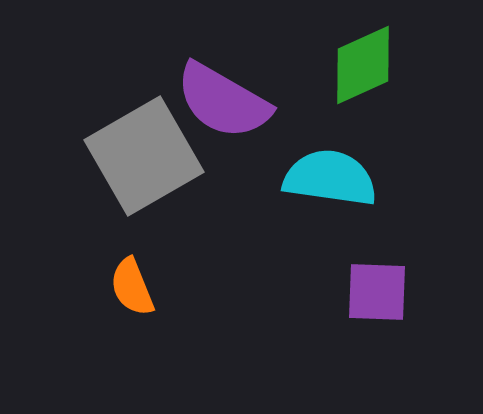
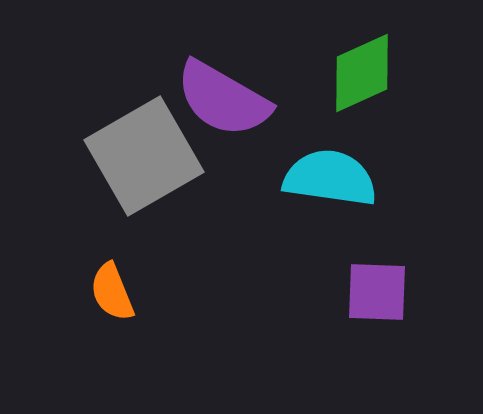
green diamond: moved 1 px left, 8 px down
purple semicircle: moved 2 px up
orange semicircle: moved 20 px left, 5 px down
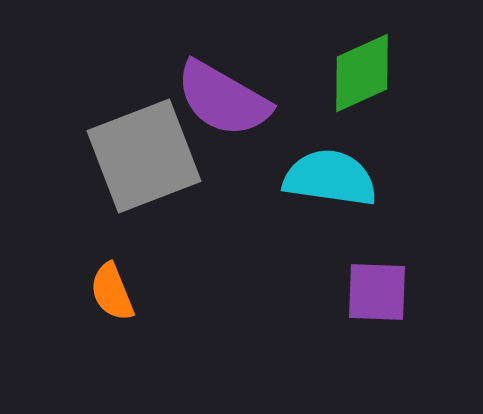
gray square: rotated 9 degrees clockwise
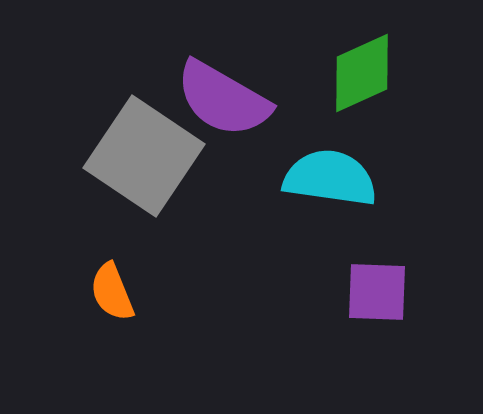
gray square: rotated 35 degrees counterclockwise
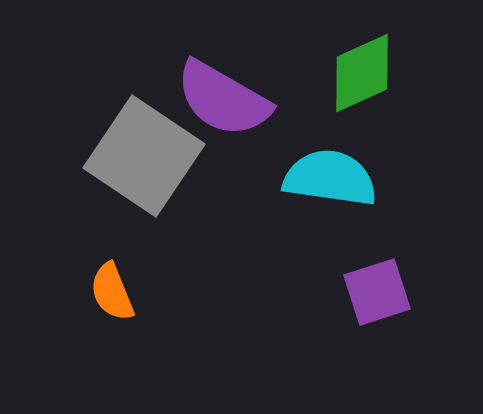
purple square: rotated 20 degrees counterclockwise
